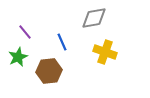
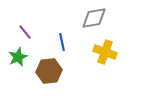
blue line: rotated 12 degrees clockwise
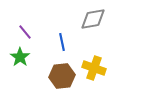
gray diamond: moved 1 px left, 1 px down
yellow cross: moved 11 px left, 16 px down
green star: moved 2 px right; rotated 12 degrees counterclockwise
brown hexagon: moved 13 px right, 5 px down
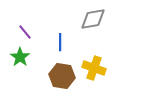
blue line: moved 2 px left; rotated 12 degrees clockwise
brown hexagon: rotated 15 degrees clockwise
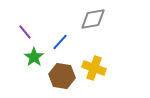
blue line: rotated 42 degrees clockwise
green star: moved 14 px right
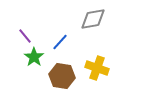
purple line: moved 4 px down
yellow cross: moved 3 px right
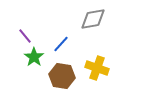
blue line: moved 1 px right, 2 px down
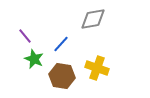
green star: moved 2 px down; rotated 12 degrees counterclockwise
